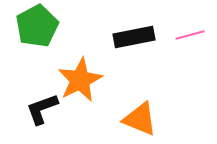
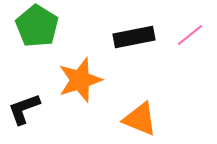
green pentagon: rotated 12 degrees counterclockwise
pink line: rotated 24 degrees counterclockwise
orange star: rotated 9 degrees clockwise
black L-shape: moved 18 px left
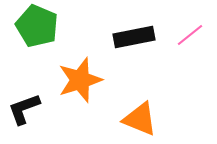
green pentagon: rotated 9 degrees counterclockwise
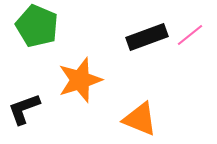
black rectangle: moved 13 px right; rotated 9 degrees counterclockwise
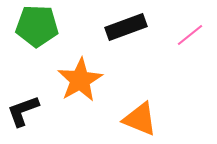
green pentagon: rotated 21 degrees counterclockwise
black rectangle: moved 21 px left, 10 px up
orange star: rotated 12 degrees counterclockwise
black L-shape: moved 1 px left, 2 px down
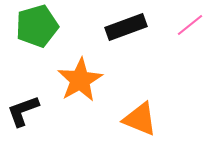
green pentagon: rotated 18 degrees counterclockwise
pink line: moved 10 px up
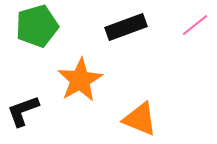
pink line: moved 5 px right
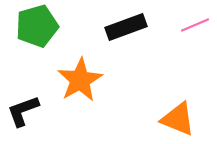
pink line: rotated 16 degrees clockwise
orange triangle: moved 38 px right
